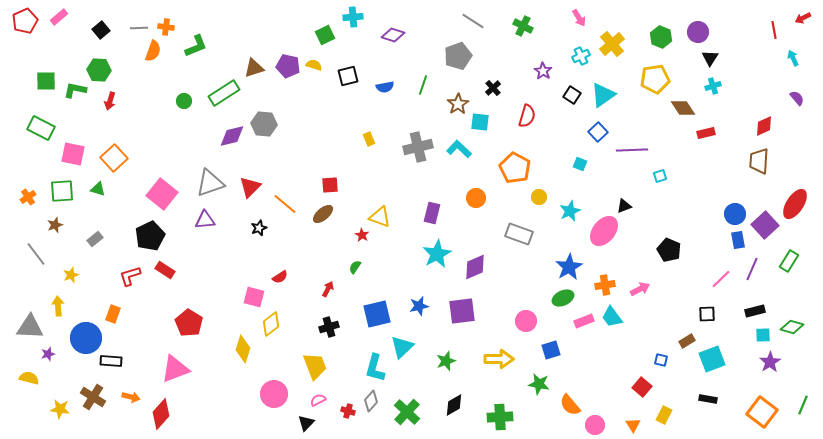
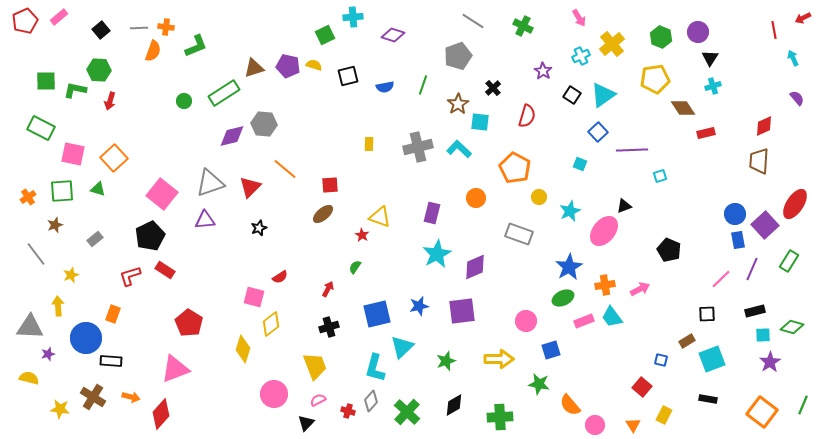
yellow rectangle at (369, 139): moved 5 px down; rotated 24 degrees clockwise
orange line at (285, 204): moved 35 px up
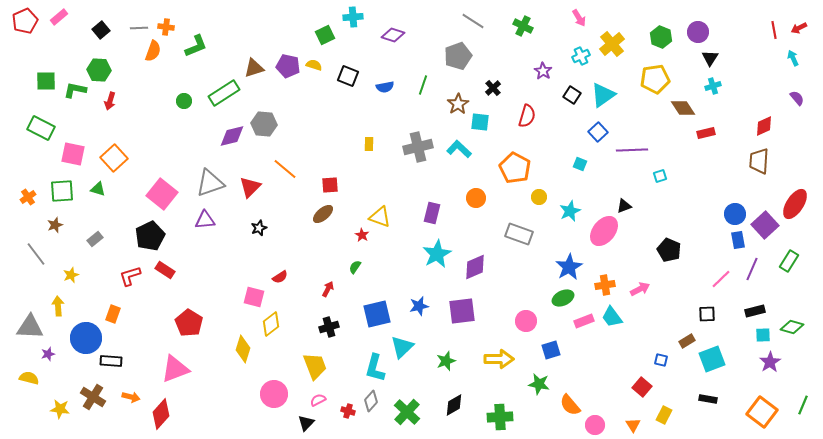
red arrow at (803, 18): moved 4 px left, 10 px down
black square at (348, 76): rotated 35 degrees clockwise
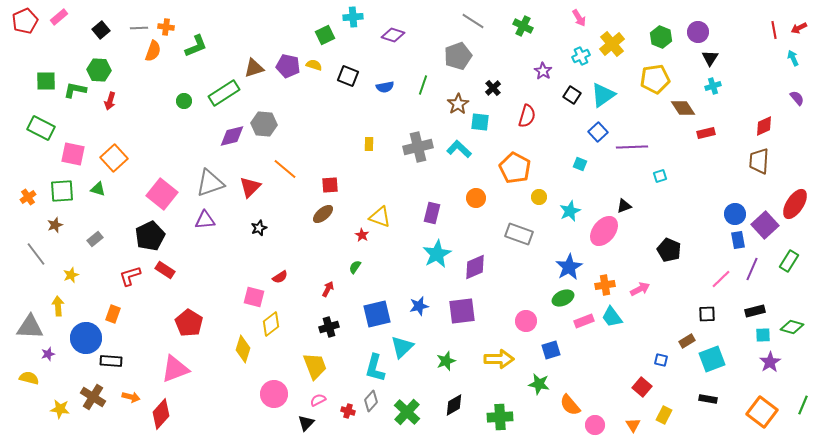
purple line at (632, 150): moved 3 px up
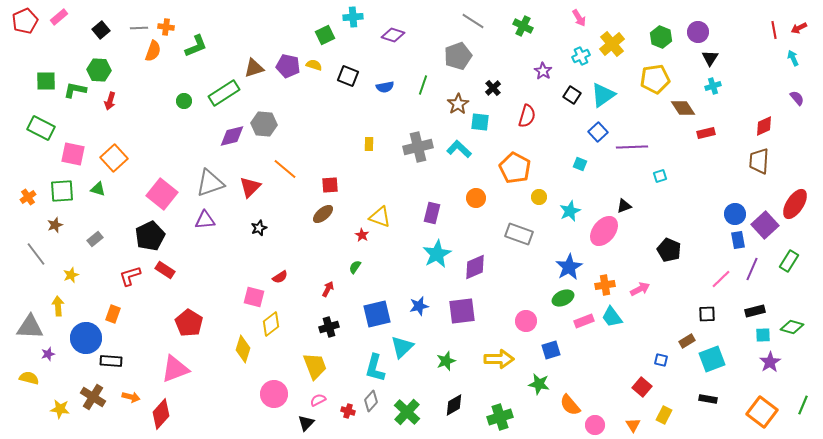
green cross at (500, 417): rotated 15 degrees counterclockwise
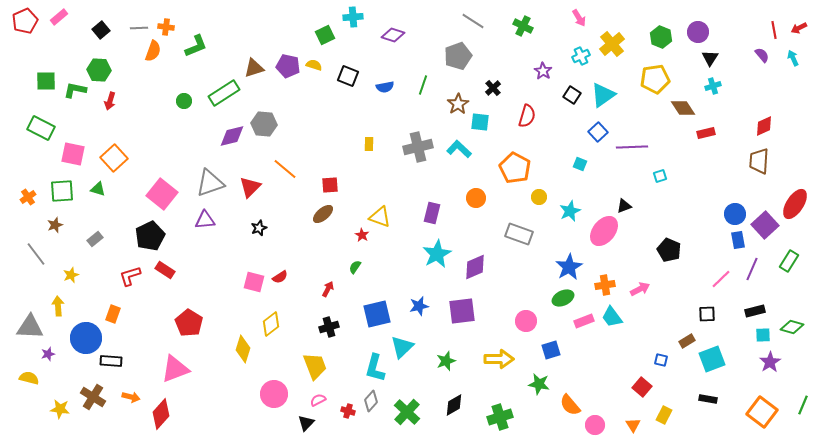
purple semicircle at (797, 98): moved 35 px left, 43 px up
pink square at (254, 297): moved 15 px up
